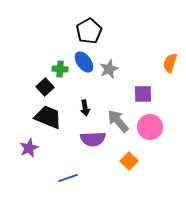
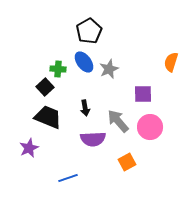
orange semicircle: moved 1 px right, 1 px up
green cross: moved 2 px left
orange square: moved 2 px left, 1 px down; rotated 18 degrees clockwise
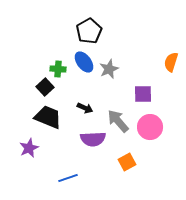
black arrow: rotated 56 degrees counterclockwise
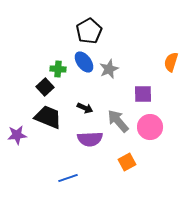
purple semicircle: moved 3 px left
purple star: moved 12 px left, 13 px up; rotated 18 degrees clockwise
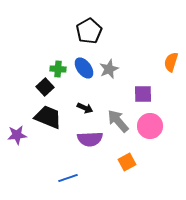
blue ellipse: moved 6 px down
pink circle: moved 1 px up
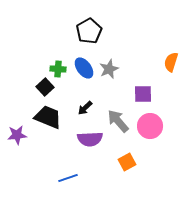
black arrow: rotated 112 degrees clockwise
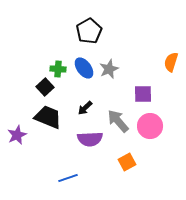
purple star: rotated 18 degrees counterclockwise
